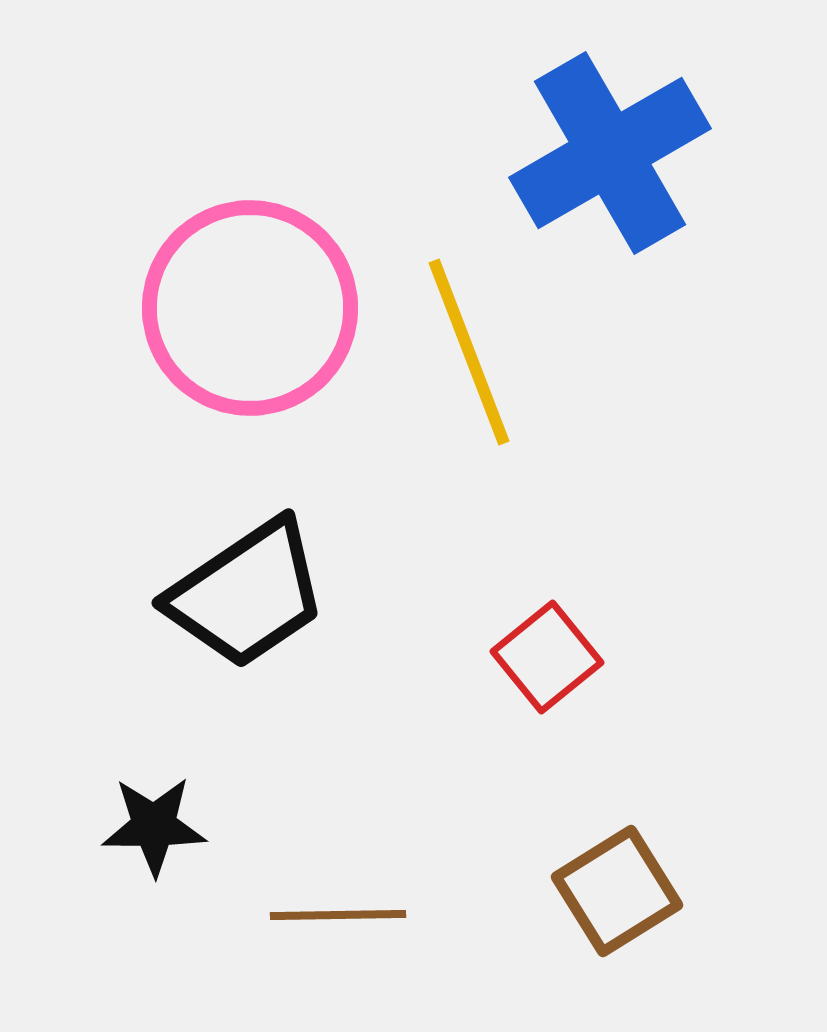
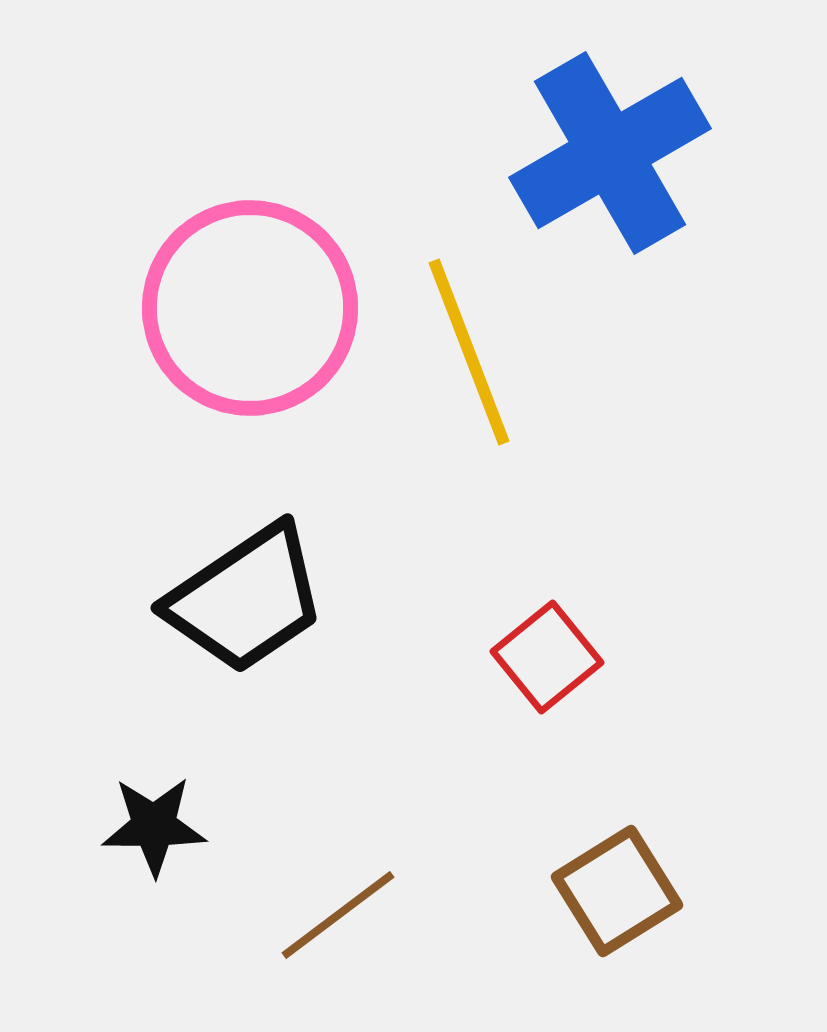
black trapezoid: moved 1 px left, 5 px down
brown line: rotated 36 degrees counterclockwise
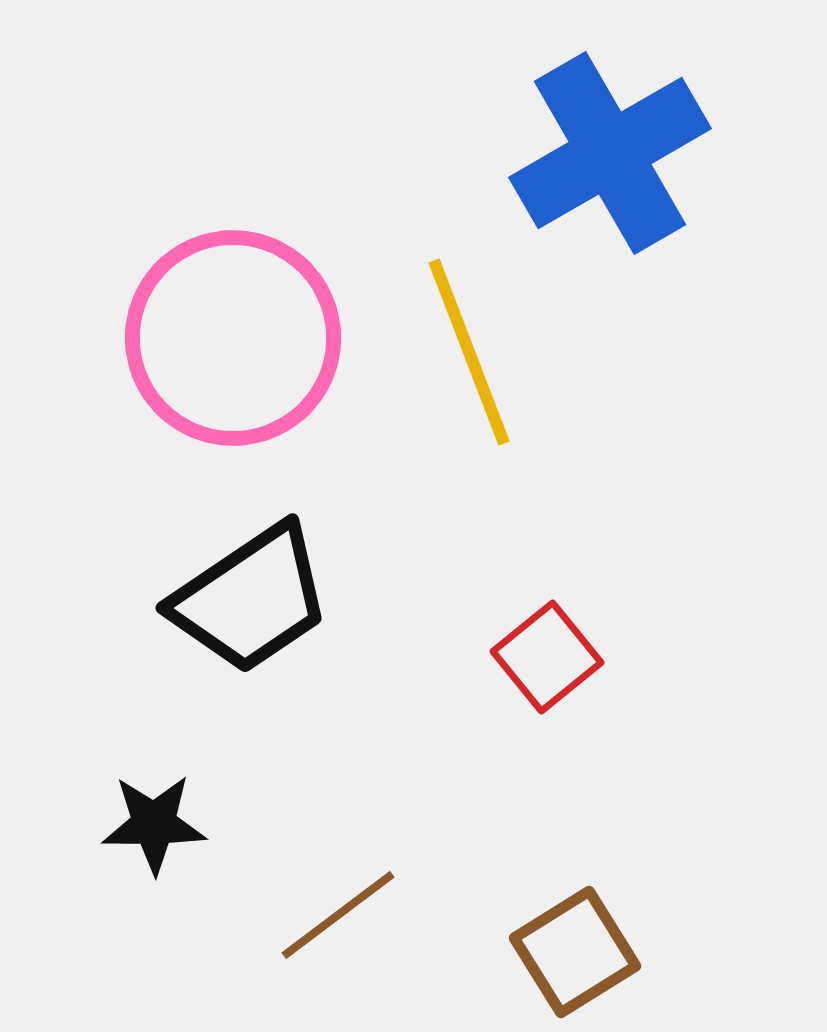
pink circle: moved 17 px left, 30 px down
black trapezoid: moved 5 px right
black star: moved 2 px up
brown square: moved 42 px left, 61 px down
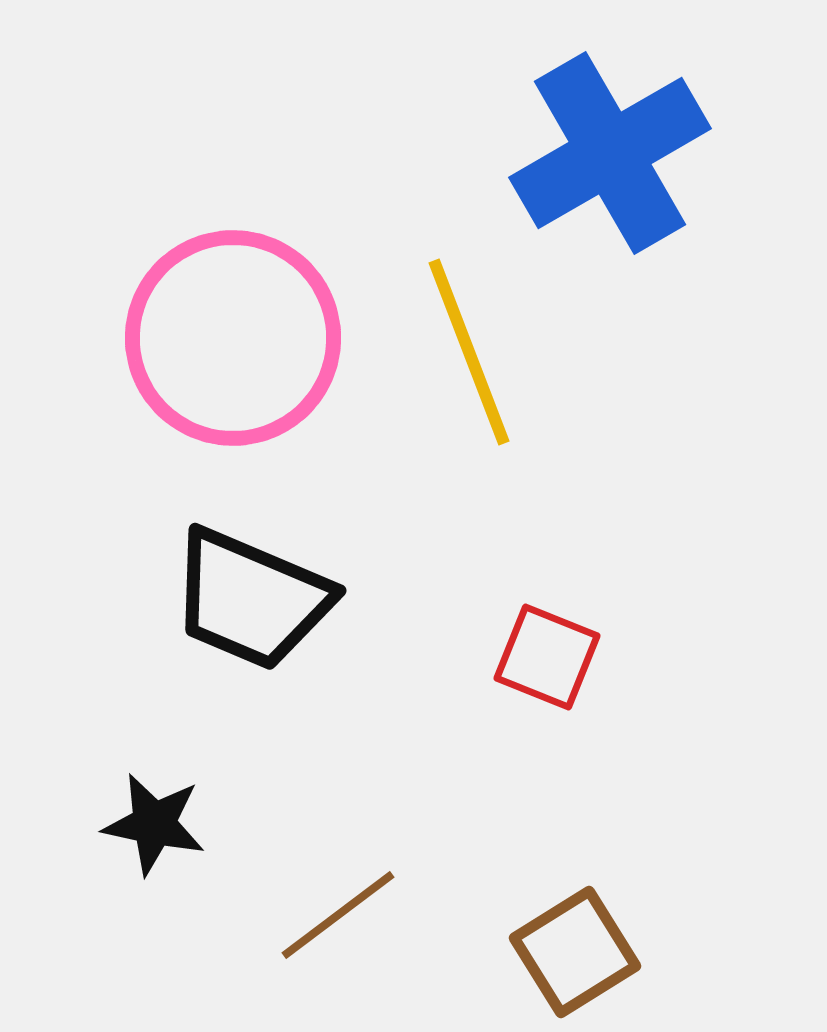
black trapezoid: rotated 57 degrees clockwise
red square: rotated 29 degrees counterclockwise
black star: rotated 12 degrees clockwise
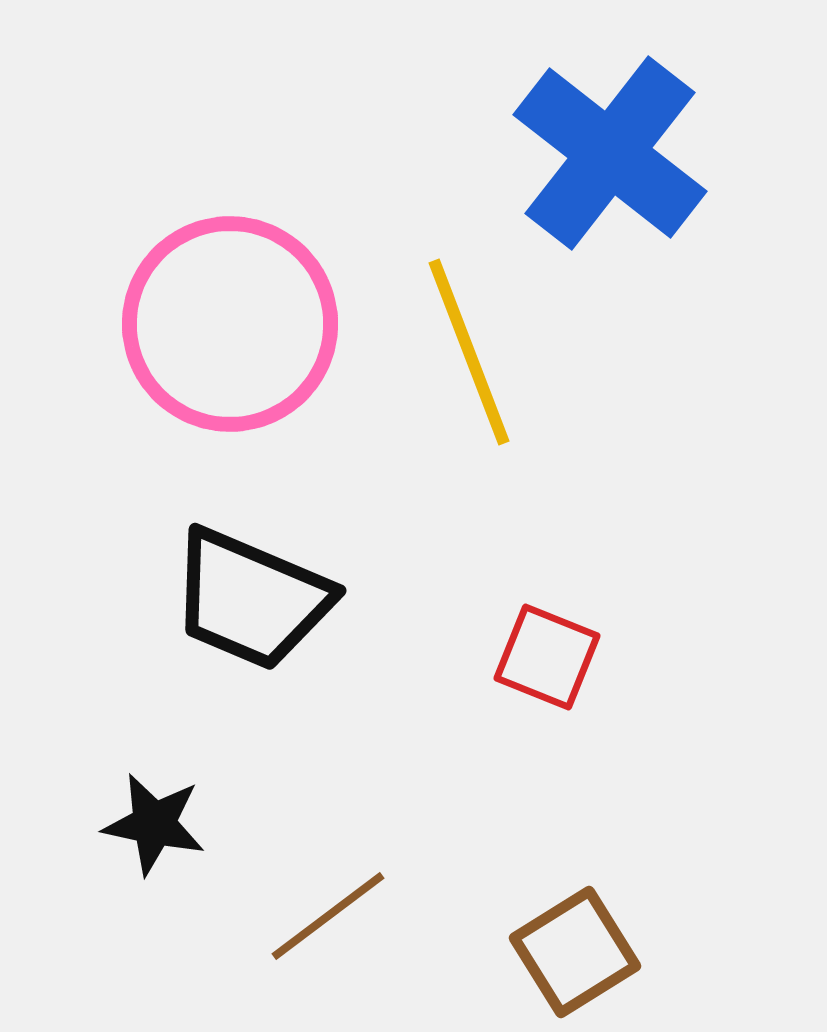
blue cross: rotated 22 degrees counterclockwise
pink circle: moved 3 px left, 14 px up
brown line: moved 10 px left, 1 px down
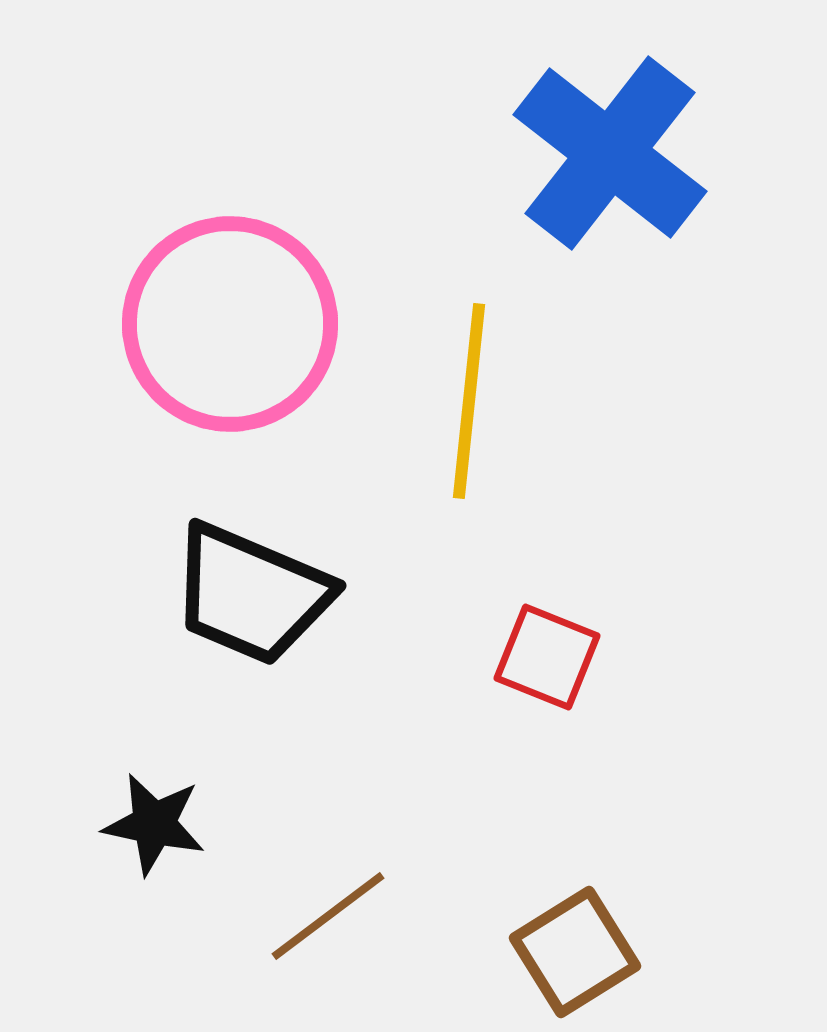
yellow line: moved 49 px down; rotated 27 degrees clockwise
black trapezoid: moved 5 px up
